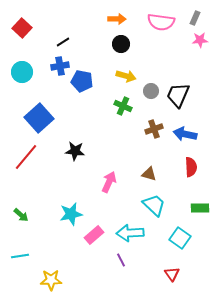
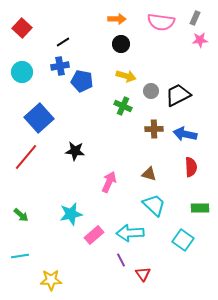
black trapezoid: rotated 40 degrees clockwise
brown cross: rotated 18 degrees clockwise
cyan square: moved 3 px right, 2 px down
red triangle: moved 29 px left
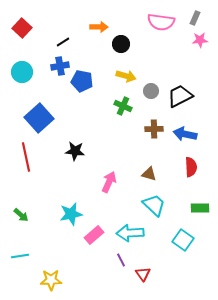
orange arrow: moved 18 px left, 8 px down
black trapezoid: moved 2 px right, 1 px down
red line: rotated 52 degrees counterclockwise
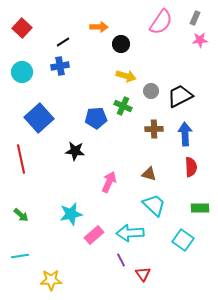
pink semicircle: rotated 64 degrees counterclockwise
blue pentagon: moved 14 px right, 37 px down; rotated 15 degrees counterclockwise
blue arrow: rotated 75 degrees clockwise
red line: moved 5 px left, 2 px down
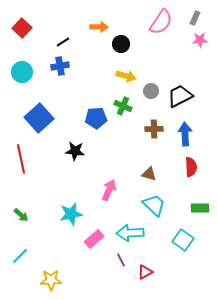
pink arrow: moved 8 px down
pink rectangle: moved 4 px down
cyan line: rotated 36 degrees counterclockwise
red triangle: moved 2 px right, 2 px up; rotated 35 degrees clockwise
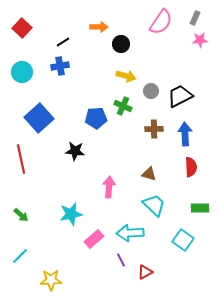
pink arrow: moved 3 px up; rotated 20 degrees counterclockwise
